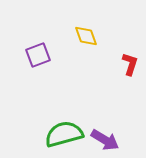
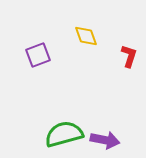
red L-shape: moved 1 px left, 8 px up
purple arrow: rotated 20 degrees counterclockwise
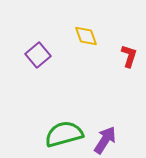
purple square: rotated 20 degrees counterclockwise
purple arrow: rotated 68 degrees counterclockwise
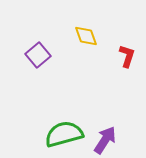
red L-shape: moved 2 px left
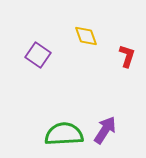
purple square: rotated 15 degrees counterclockwise
green semicircle: rotated 12 degrees clockwise
purple arrow: moved 10 px up
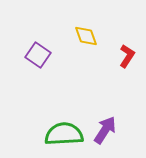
red L-shape: rotated 15 degrees clockwise
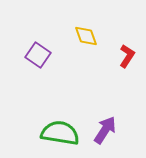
green semicircle: moved 4 px left, 1 px up; rotated 12 degrees clockwise
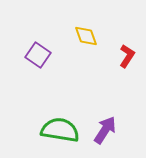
green semicircle: moved 3 px up
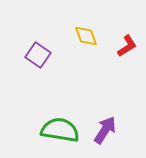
red L-shape: moved 10 px up; rotated 25 degrees clockwise
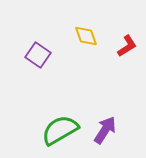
green semicircle: rotated 39 degrees counterclockwise
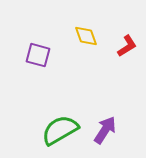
purple square: rotated 20 degrees counterclockwise
